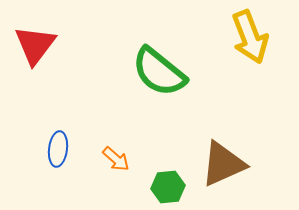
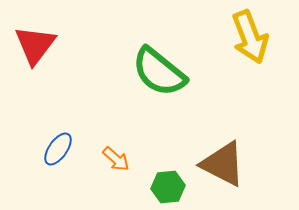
blue ellipse: rotated 28 degrees clockwise
brown triangle: rotated 51 degrees clockwise
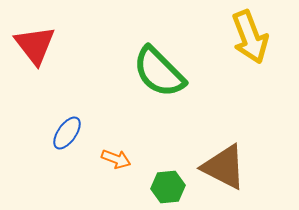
red triangle: rotated 15 degrees counterclockwise
green semicircle: rotated 6 degrees clockwise
blue ellipse: moved 9 px right, 16 px up
orange arrow: rotated 20 degrees counterclockwise
brown triangle: moved 1 px right, 3 px down
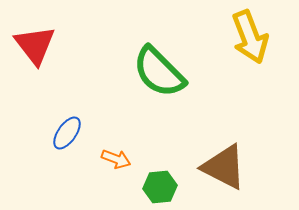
green hexagon: moved 8 px left
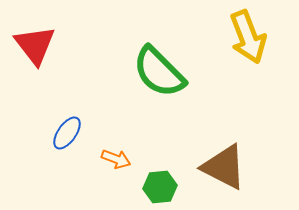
yellow arrow: moved 2 px left
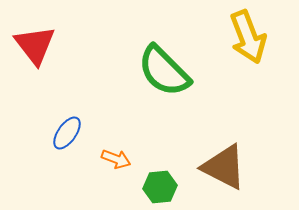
green semicircle: moved 5 px right, 1 px up
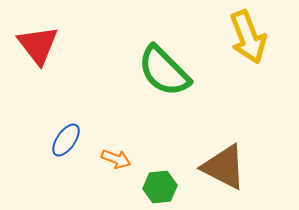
red triangle: moved 3 px right
blue ellipse: moved 1 px left, 7 px down
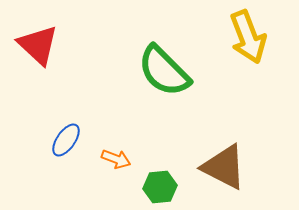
red triangle: rotated 9 degrees counterclockwise
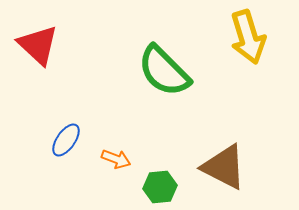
yellow arrow: rotated 4 degrees clockwise
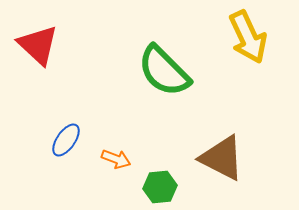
yellow arrow: rotated 8 degrees counterclockwise
brown triangle: moved 2 px left, 9 px up
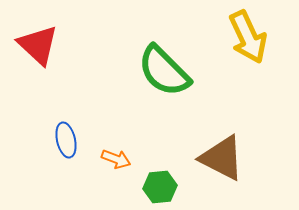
blue ellipse: rotated 48 degrees counterclockwise
